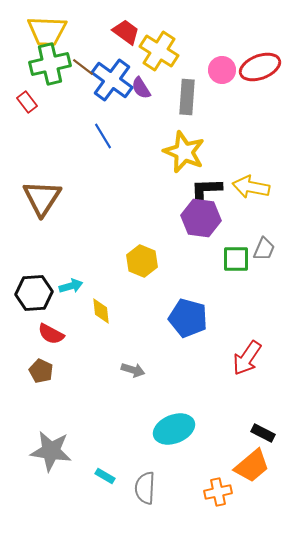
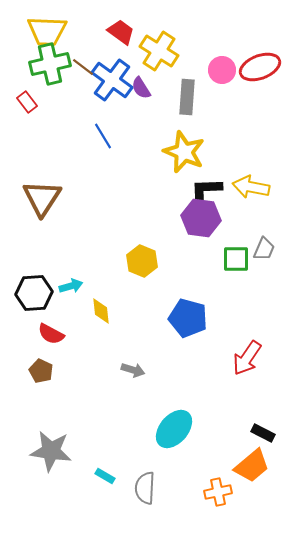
red trapezoid: moved 5 px left
cyan ellipse: rotated 27 degrees counterclockwise
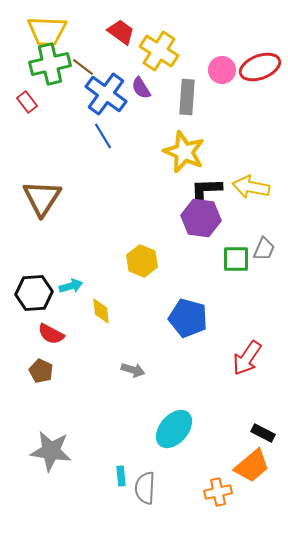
blue cross: moved 6 px left, 14 px down
cyan rectangle: moved 16 px right; rotated 54 degrees clockwise
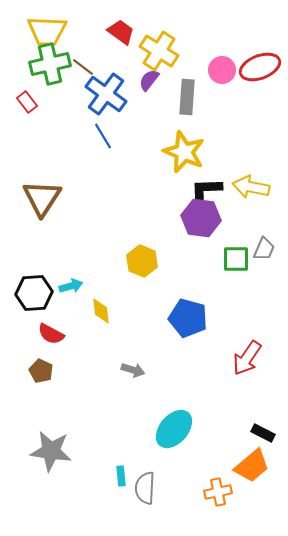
purple semicircle: moved 8 px right, 8 px up; rotated 70 degrees clockwise
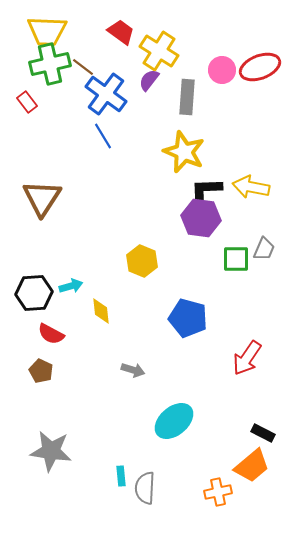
cyan ellipse: moved 8 px up; rotated 9 degrees clockwise
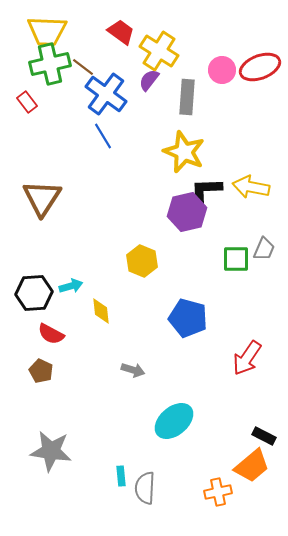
purple hexagon: moved 14 px left, 6 px up; rotated 21 degrees counterclockwise
black rectangle: moved 1 px right, 3 px down
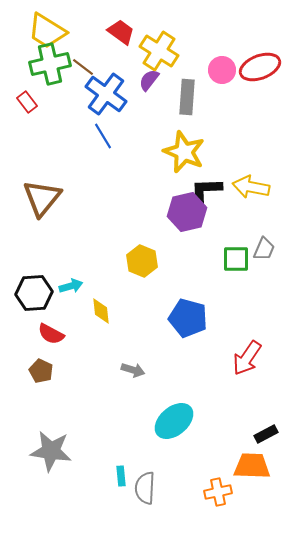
yellow trapezoid: rotated 30 degrees clockwise
brown triangle: rotated 6 degrees clockwise
black rectangle: moved 2 px right, 2 px up; rotated 55 degrees counterclockwise
orange trapezoid: rotated 138 degrees counterclockwise
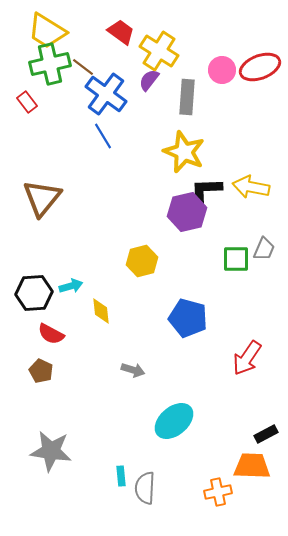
yellow hexagon: rotated 24 degrees clockwise
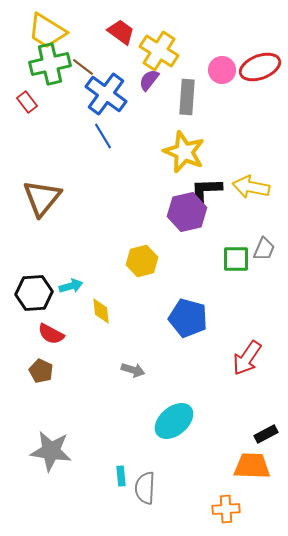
orange cross: moved 8 px right, 17 px down; rotated 8 degrees clockwise
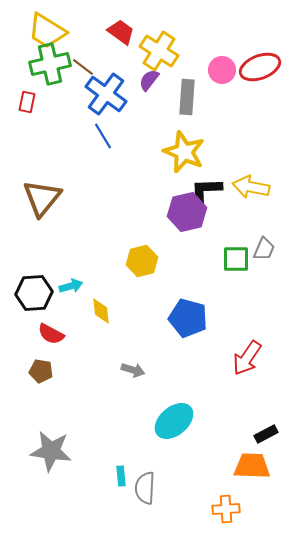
red rectangle: rotated 50 degrees clockwise
brown pentagon: rotated 15 degrees counterclockwise
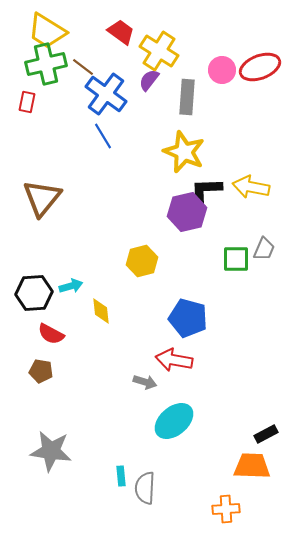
green cross: moved 4 px left
red arrow: moved 73 px left, 2 px down; rotated 66 degrees clockwise
gray arrow: moved 12 px right, 12 px down
